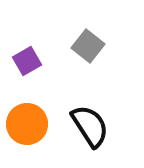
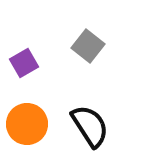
purple square: moved 3 px left, 2 px down
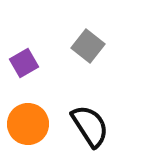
orange circle: moved 1 px right
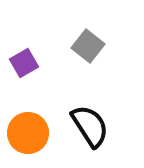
orange circle: moved 9 px down
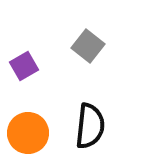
purple square: moved 3 px down
black semicircle: rotated 39 degrees clockwise
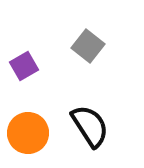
black semicircle: rotated 39 degrees counterclockwise
